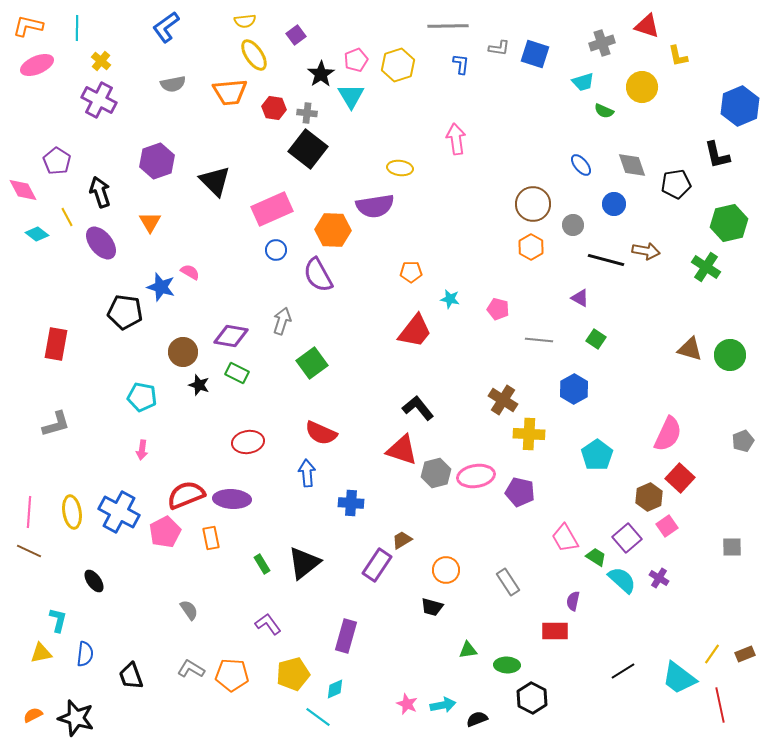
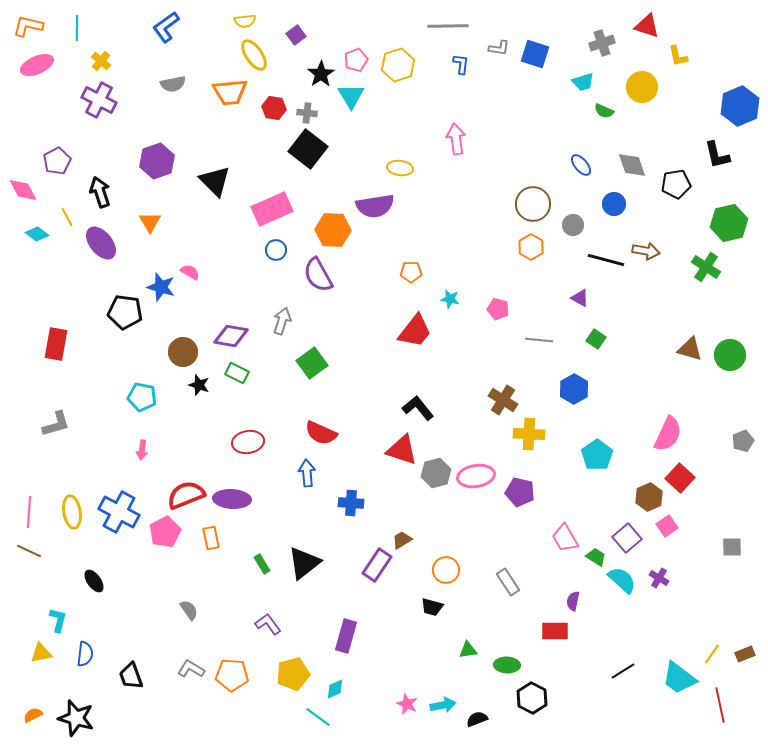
purple pentagon at (57, 161): rotated 12 degrees clockwise
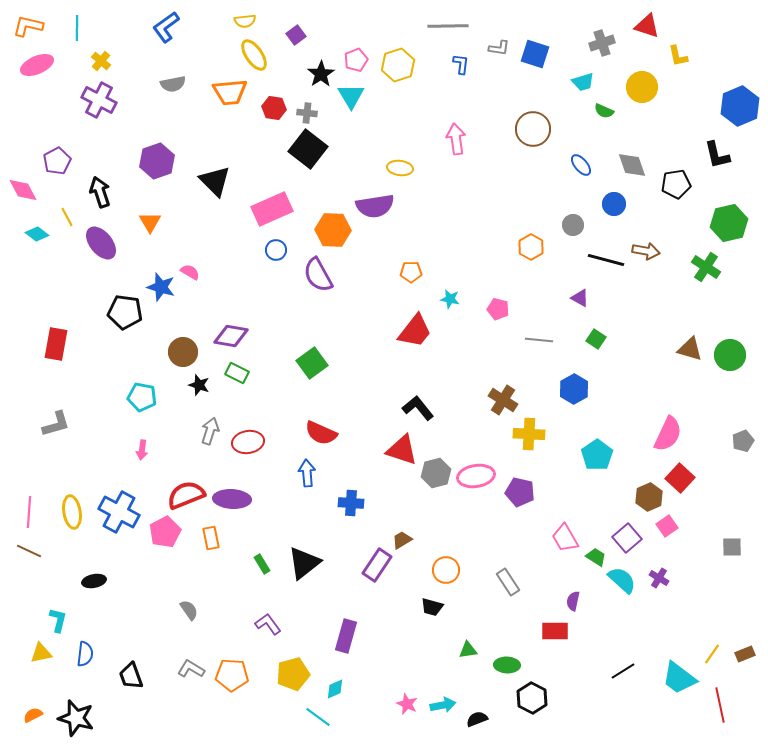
brown circle at (533, 204): moved 75 px up
gray arrow at (282, 321): moved 72 px left, 110 px down
black ellipse at (94, 581): rotated 65 degrees counterclockwise
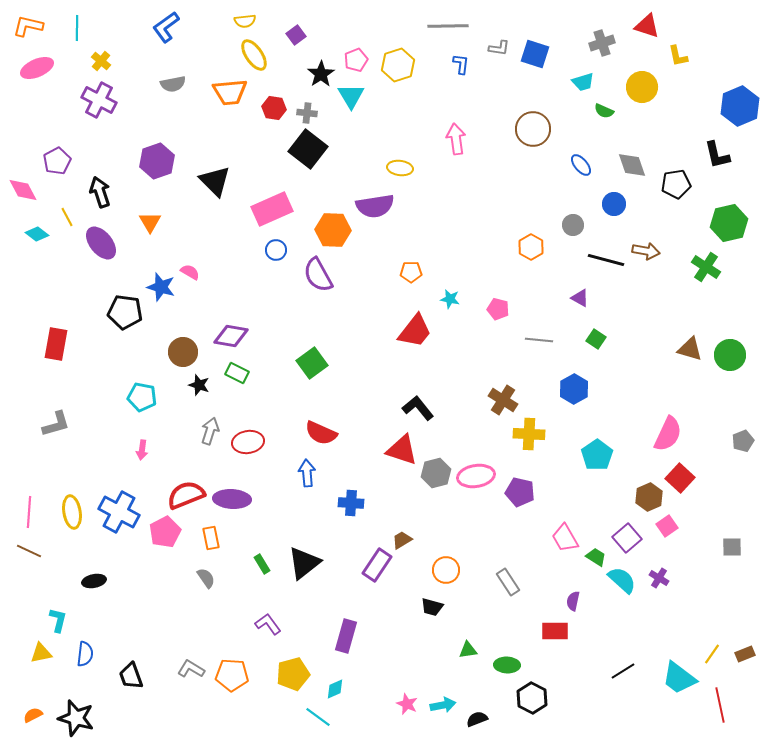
pink ellipse at (37, 65): moved 3 px down
gray semicircle at (189, 610): moved 17 px right, 32 px up
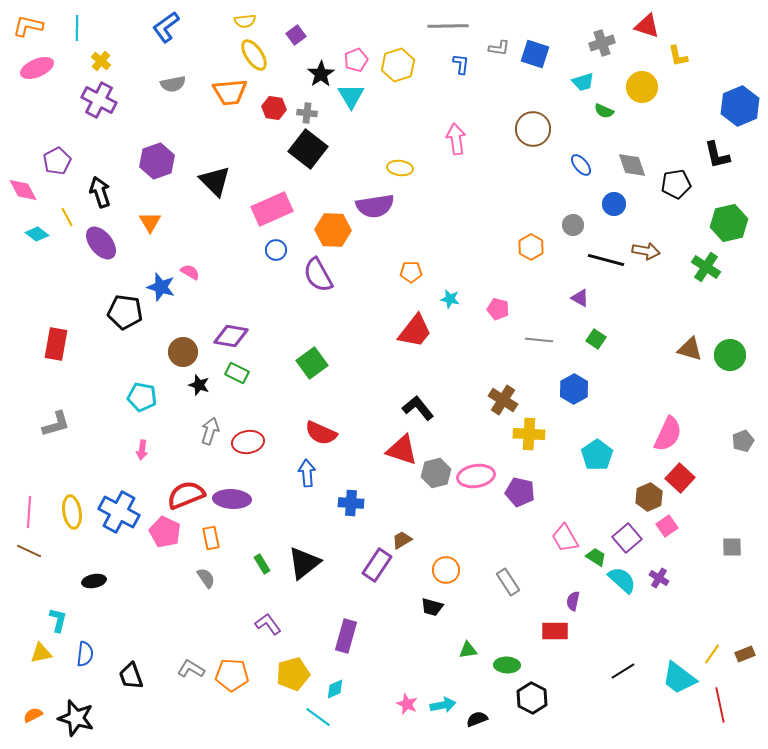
pink pentagon at (165, 532): rotated 20 degrees counterclockwise
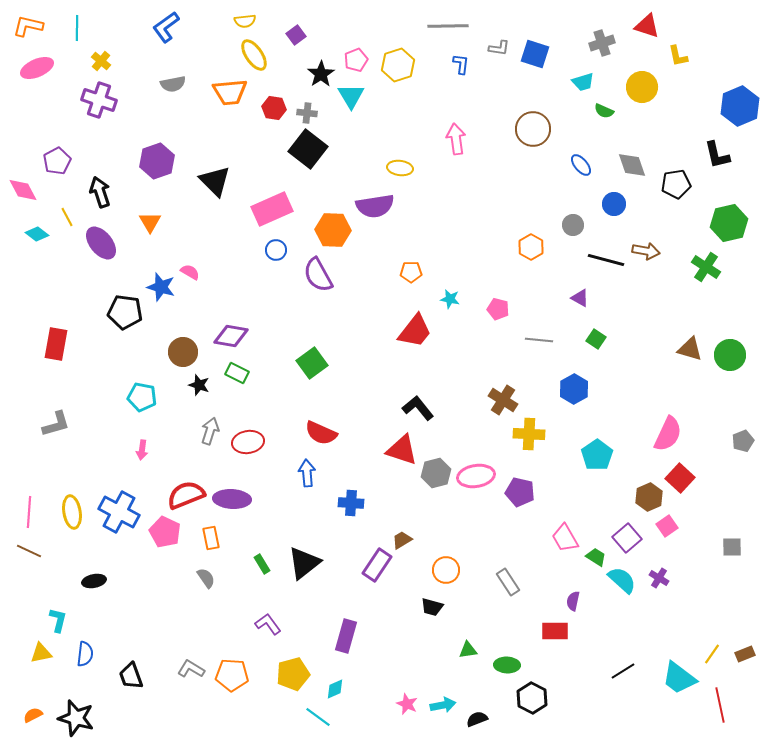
purple cross at (99, 100): rotated 8 degrees counterclockwise
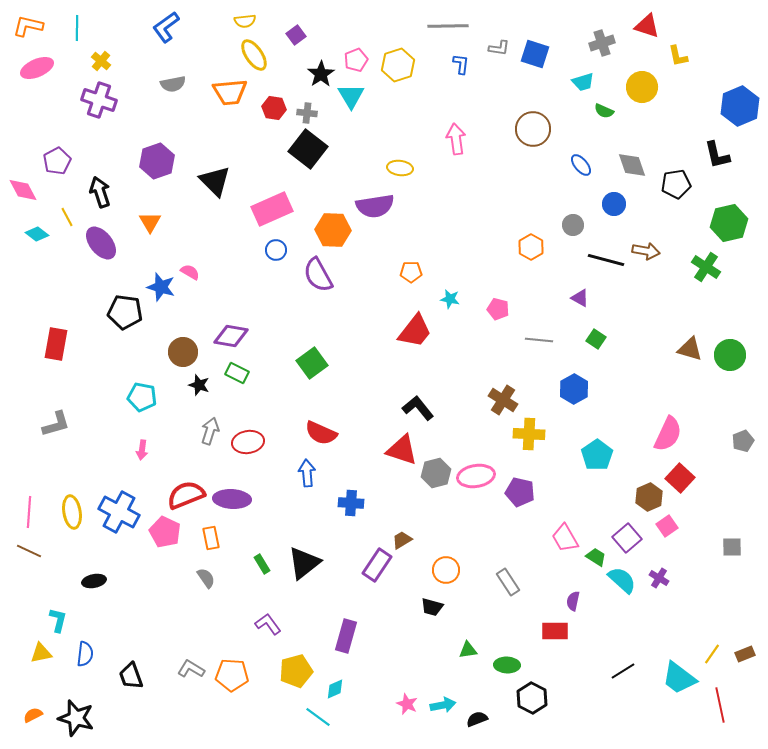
yellow pentagon at (293, 674): moved 3 px right, 3 px up
